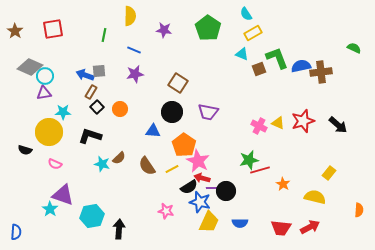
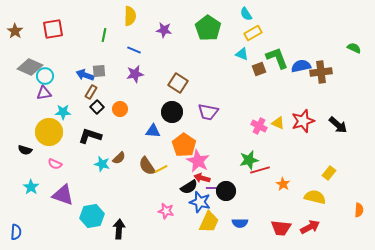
yellow line at (172, 169): moved 11 px left
cyan star at (50, 209): moved 19 px left, 22 px up
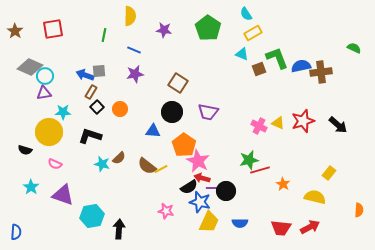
brown semicircle at (147, 166): rotated 18 degrees counterclockwise
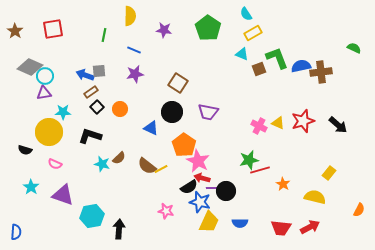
brown rectangle at (91, 92): rotated 24 degrees clockwise
blue triangle at (153, 131): moved 2 px left, 3 px up; rotated 21 degrees clockwise
orange semicircle at (359, 210): rotated 24 degrees clockwise
